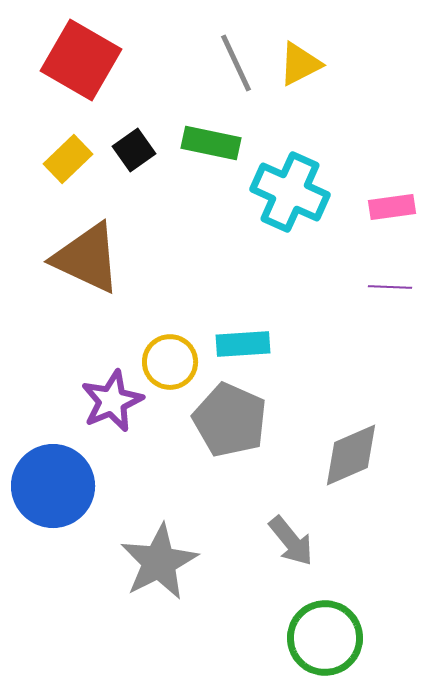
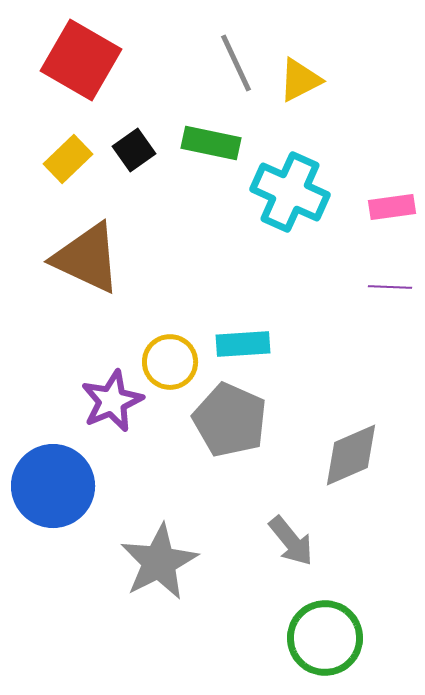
yellow triangle: moved 16 px down
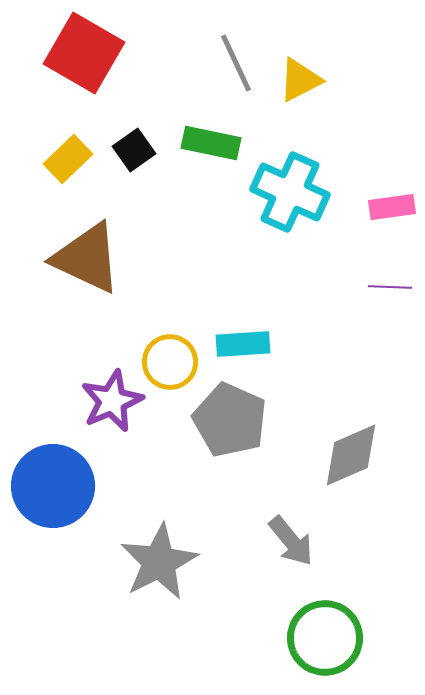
red square: moved 3 px right, 7 px up
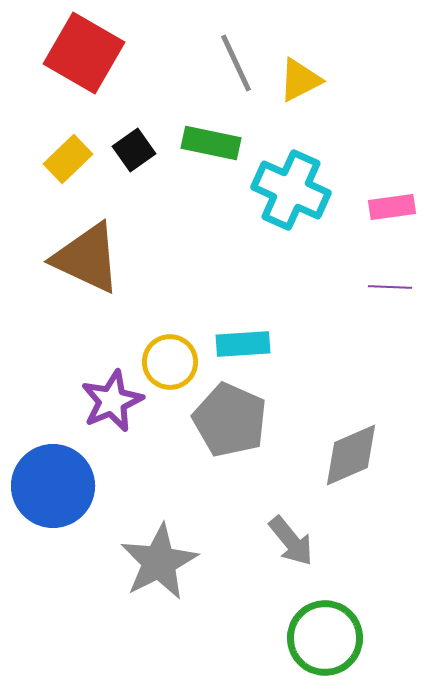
cyan cross: moved 1 px right, 2 px up
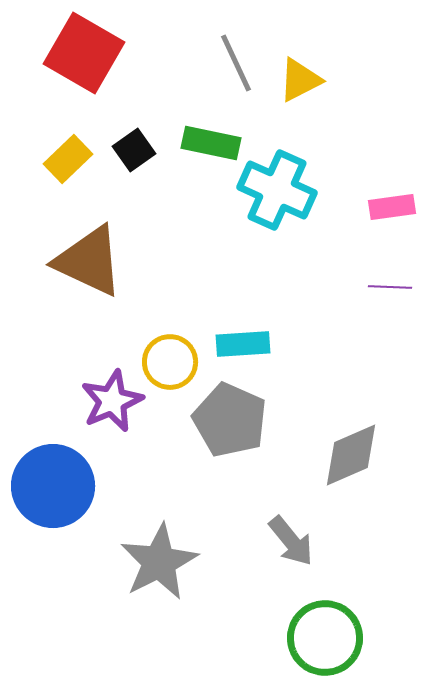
cyan cross: moved 14 px left
brown triangle: moved 2 px right, 3 px down
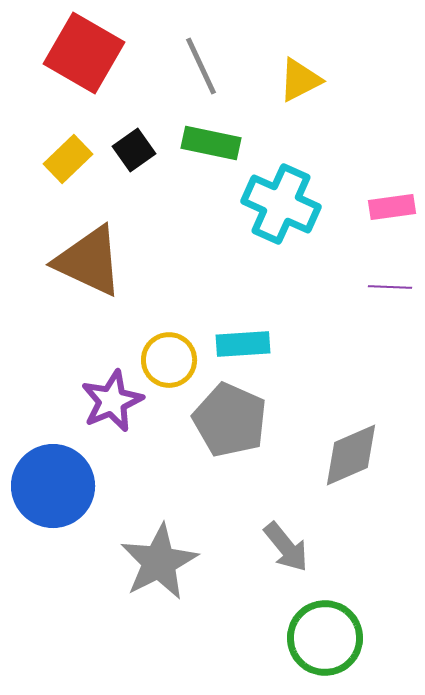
gray line: moved 35 px left, 3 px down
cyan cross: moved 4 px right, 14 px down
yellow circle: moved 1 px left, 2 px up
gray arrow: moved 5 px left, 6 px down
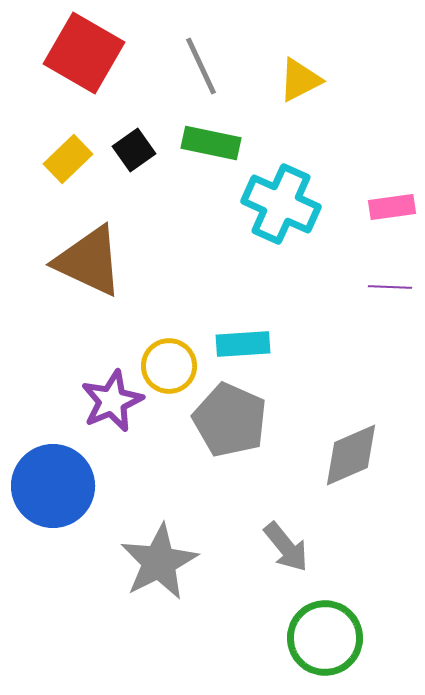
yellow circle: moved 6 px down
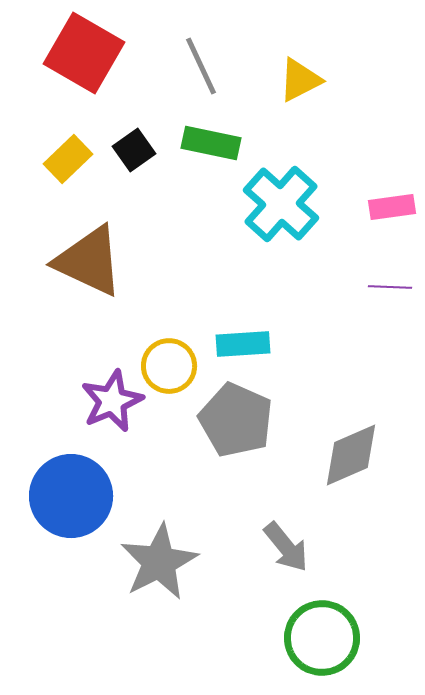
cyan cross: rotated 18 degrees clockwise
gray pentagon: moved 6 px right
blue circle: moved 18 px right, 10 px down
green circle: moved 3 px left
